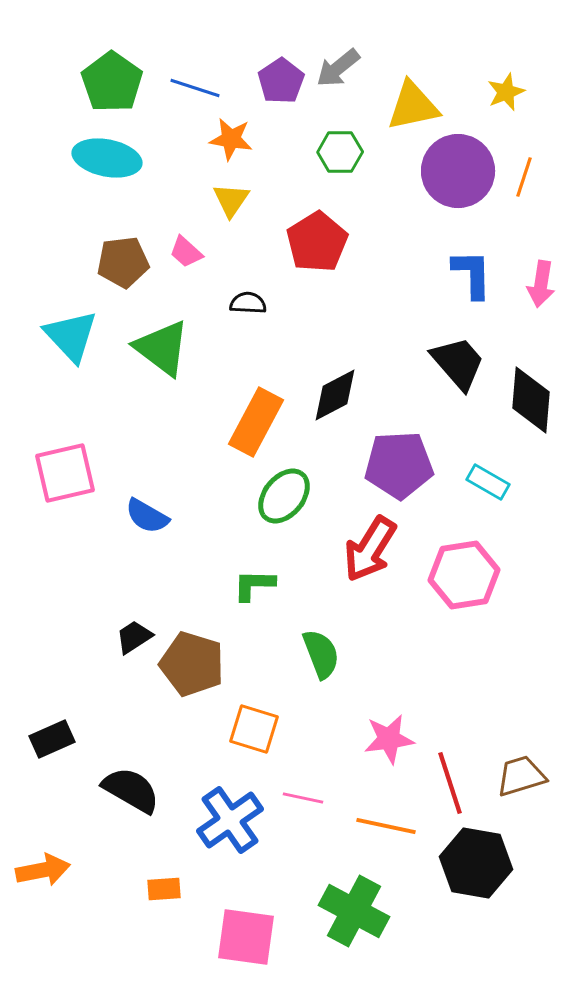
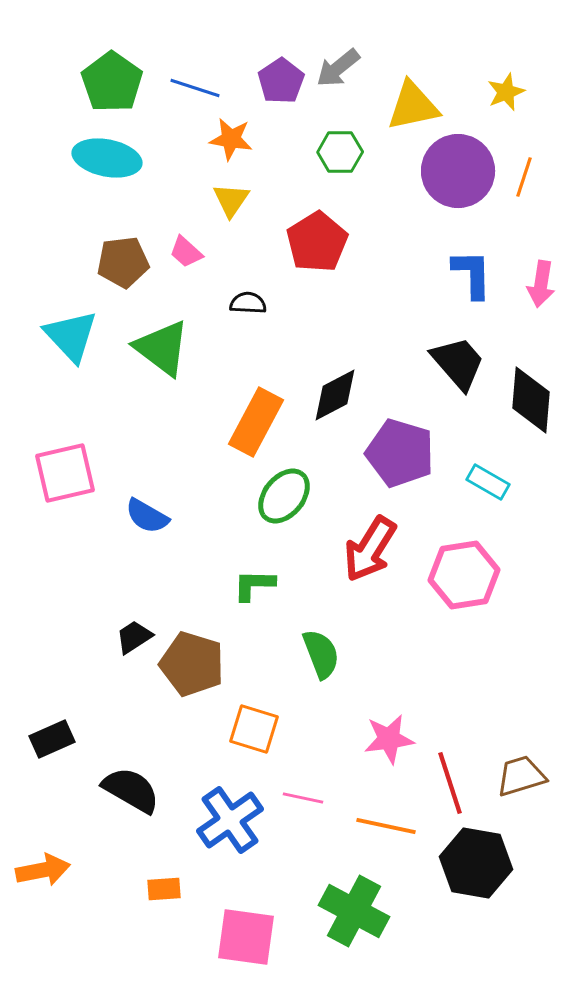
purple pentagon at (399, 465): moved 1 px right, 12 px up; rotated 20 degrees clockwise
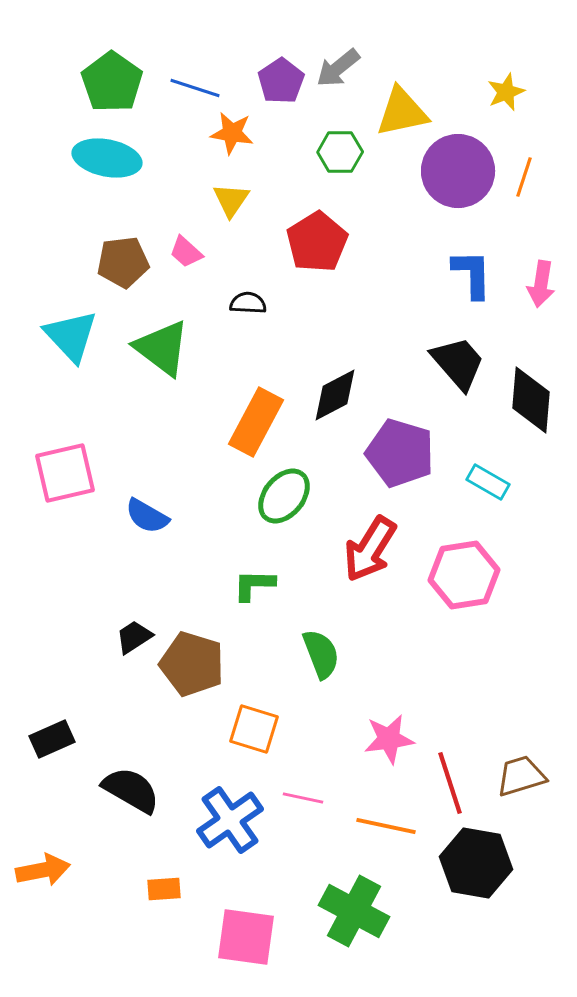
yellow triangle at (413, 106): moved 11 px left, 6 px down
orange star at (231, 139): moved 1 px right, 6 px up
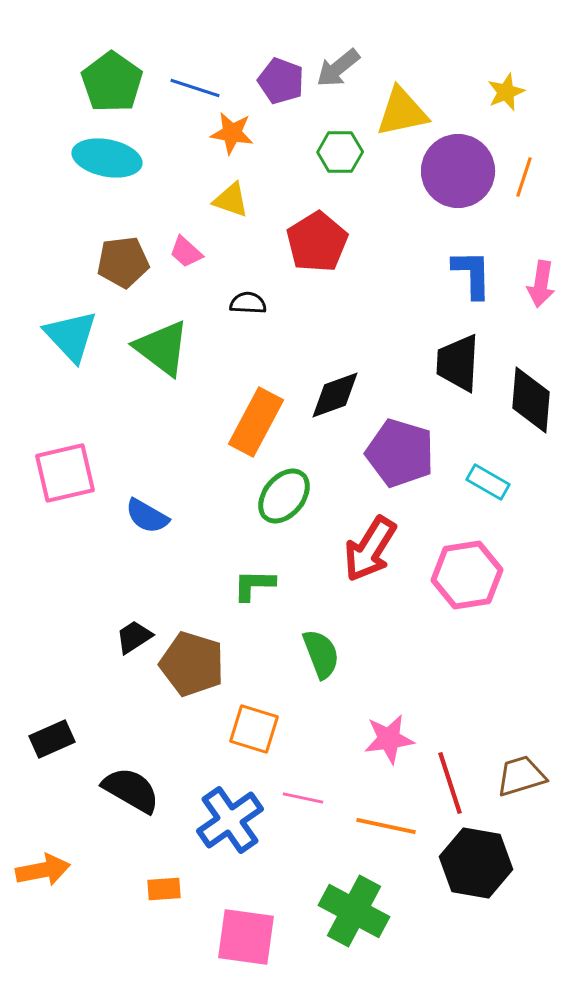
purple pentagon at (281, 81): rotated 18 degrees counterclockwise
yellow triangle at (231, 200): rotated 45 degrees counterclockwise
black trapezoid at (458, 363): rotated 136 degrees counterclockwise
black diamond at (335, 395): rotated 8 degrees clockwise
pink hexagon at (464, 575): moved 3 px right
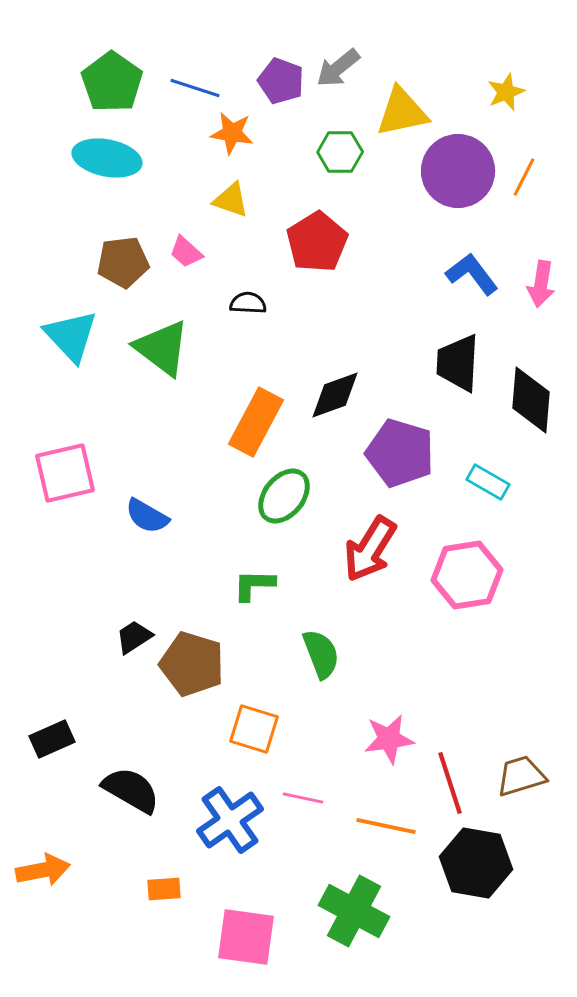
orange line at (524, 177): rotated 9 degrees clockwise
blue L-shape at (472, 274): rotated 36 degrees counterclockwise
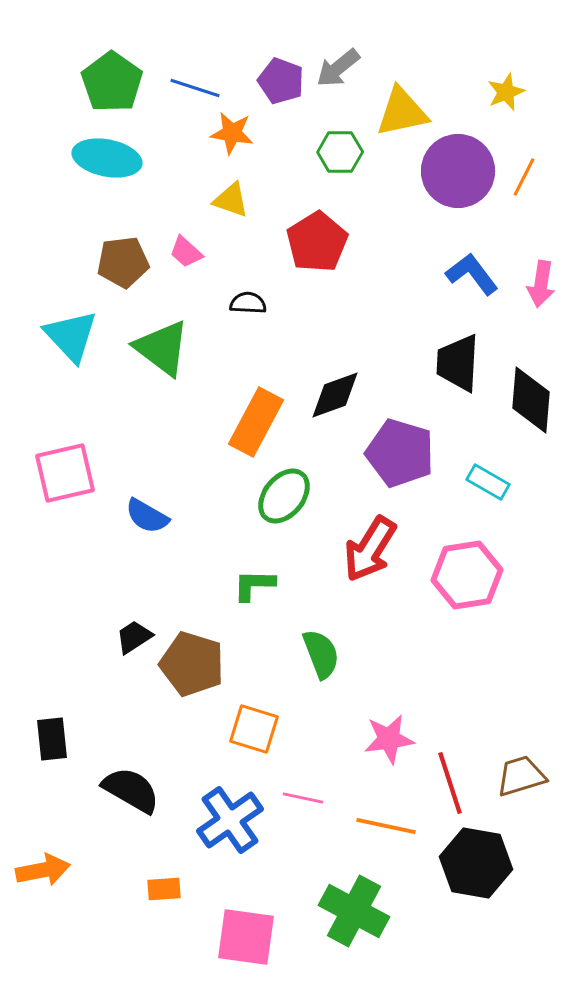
black rectangle at (52, 739): rotated 72 degrees counterclockwise
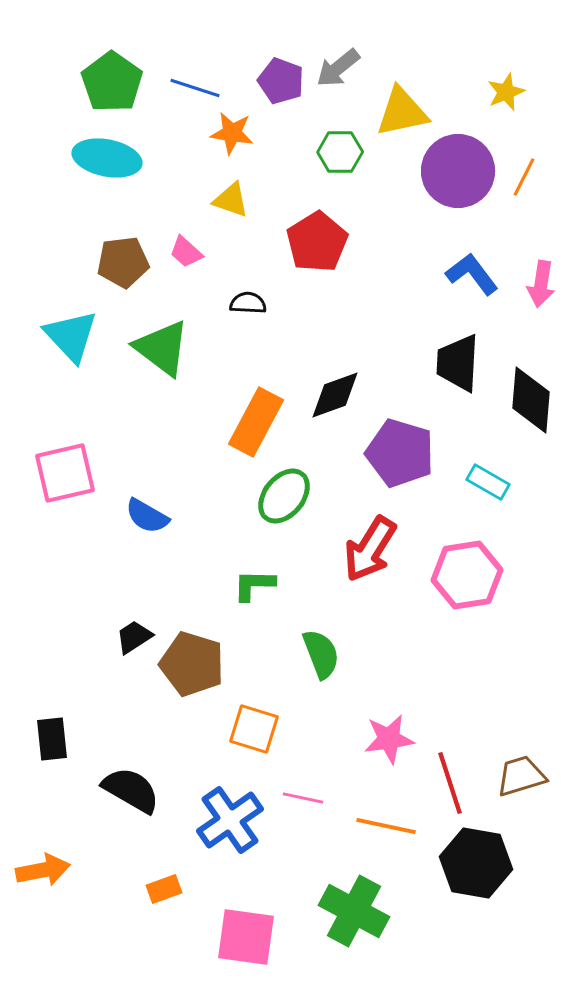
orange rectangle at (164, 889): rotated 16 degrees counterclockwise
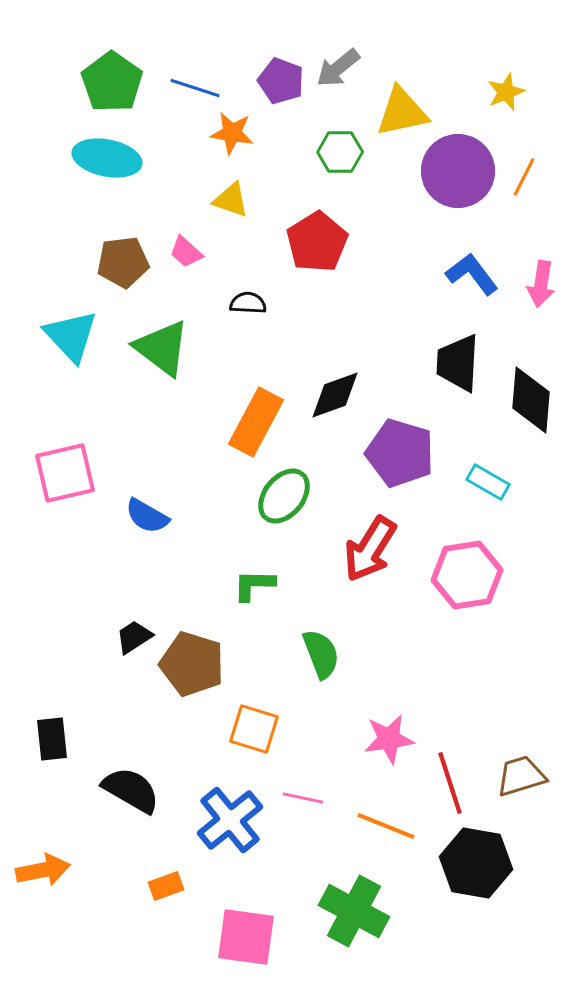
blue cross at (230, 820): rotated 4 degrees counterclockwise
orange line at (386, 826): rotated 10 degrees clockwise
orange rectangle at (164, 889): moved 2 px right, 3 px up
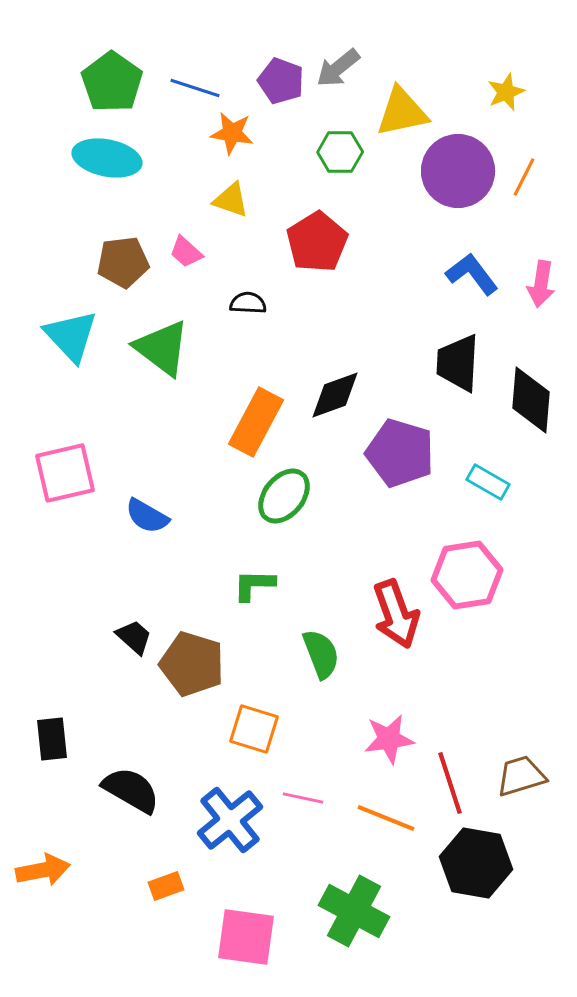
red arrow at (370, 549): moved 26 px right, 65 px down; rotated 52 degrees counterclockwise
black trapezoid at (134, 637): rotated 75 degrees clockwise
orange line at (386, 826): moved 8 px up
